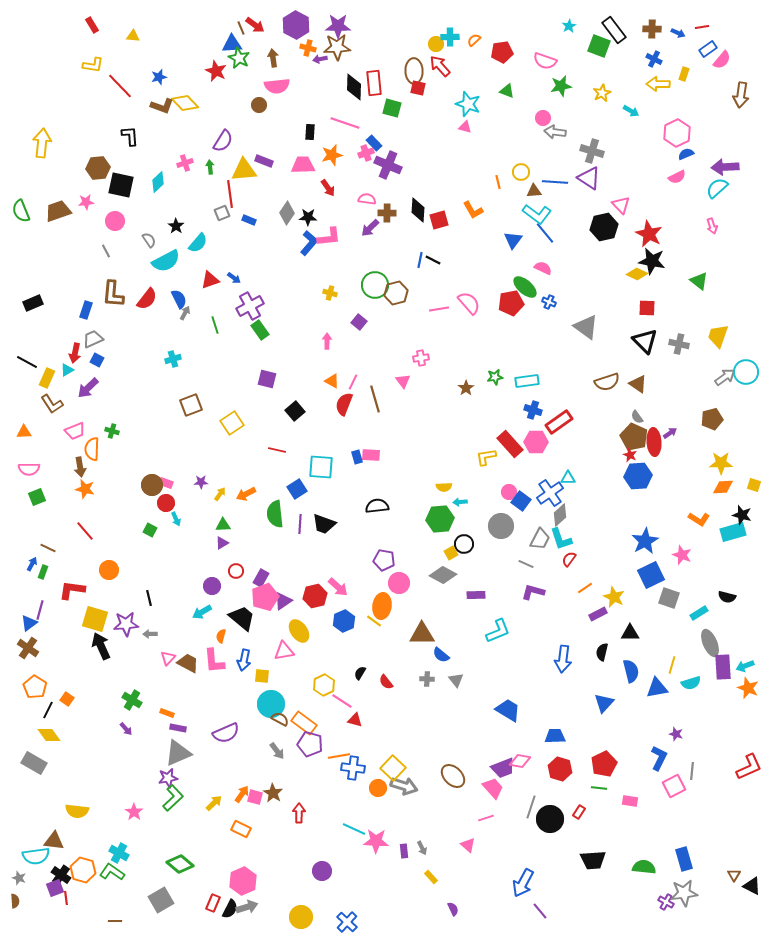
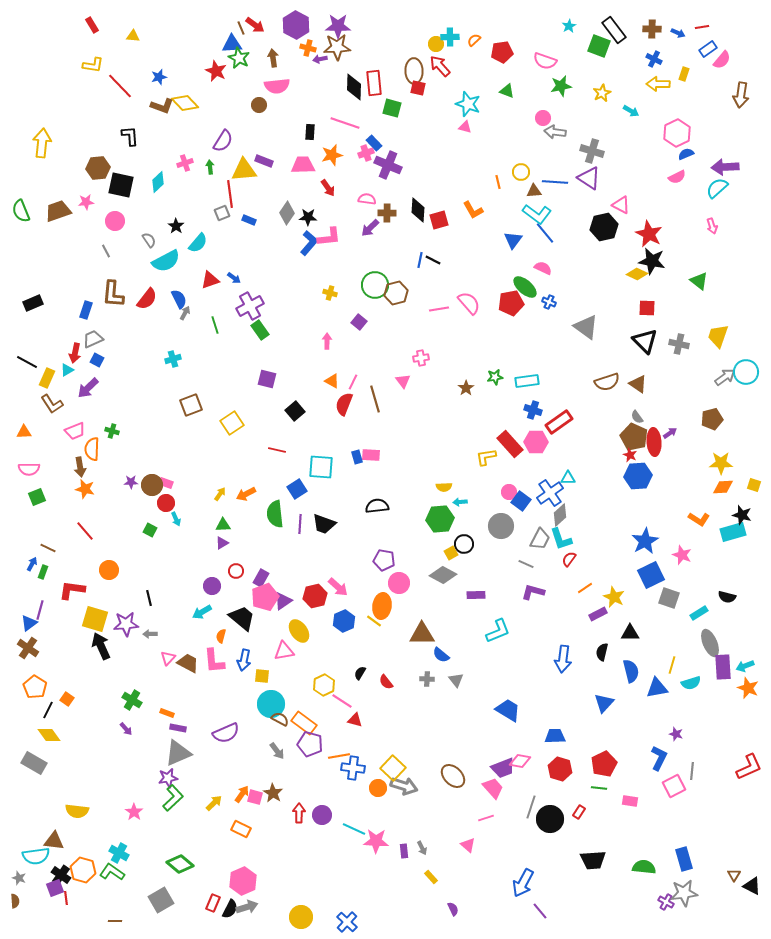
pink triangle at (621, 205): rotated 18 degrees counterclockwise
purple star at (201, 482): moved 70 px left
purple circle at (322, 871): moved 56 px up
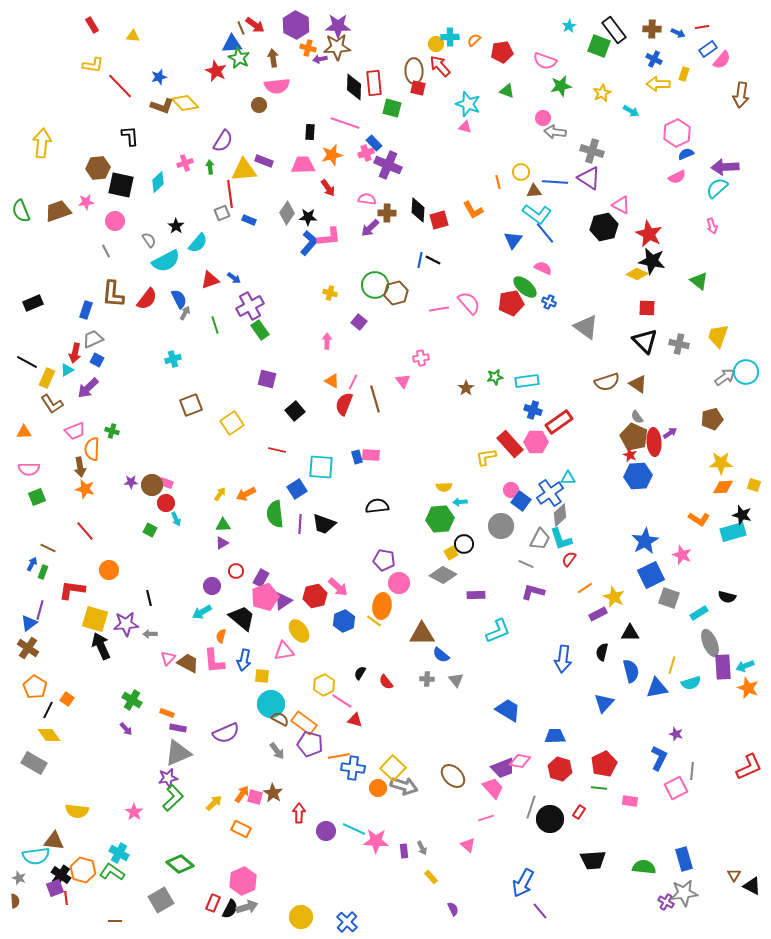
pink circle at (509, 492): moved 2 px right, 2 px up
pink square at (674, 786): moved 2 px right, 2 px down
purple circle at (322, 815): moved 4 px right, 16 px down
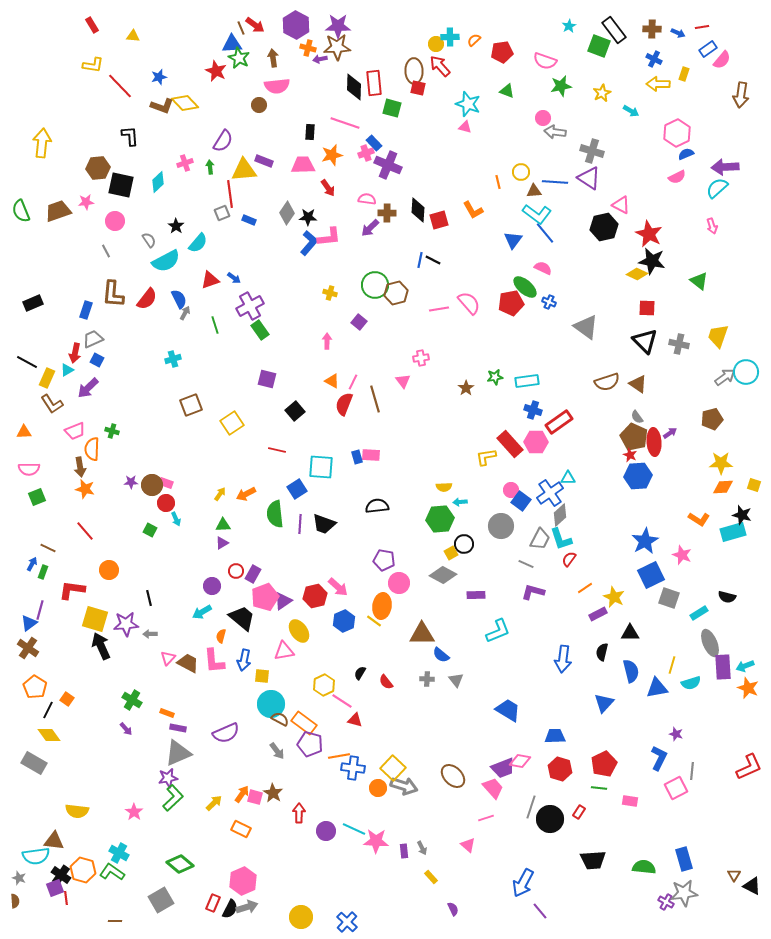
purple rectangle at (261, 578): moved 8 px left, 4 px up
